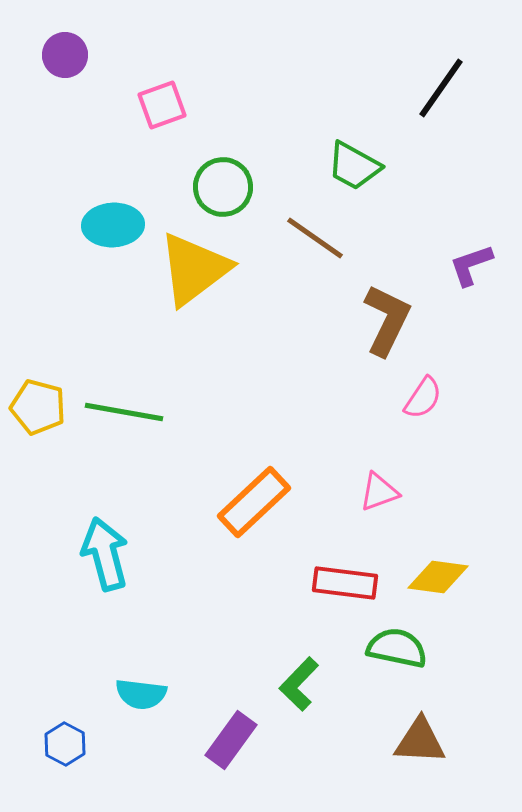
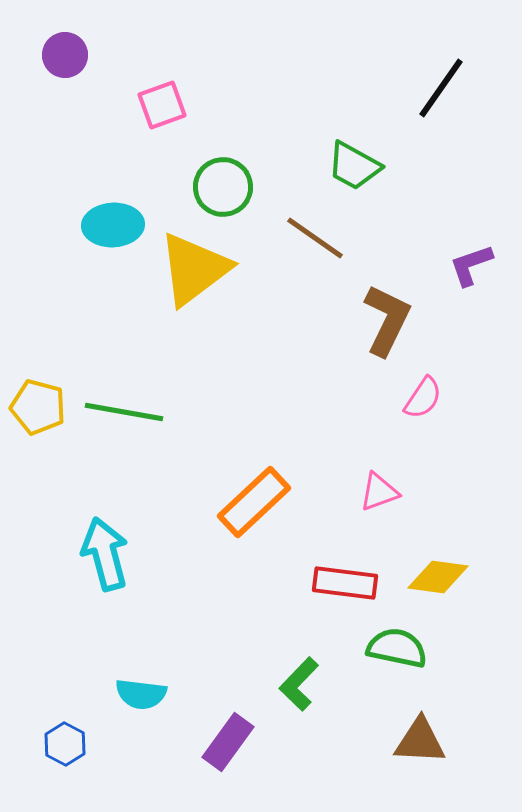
purple rectangle: moved 3 px left, 2 px down
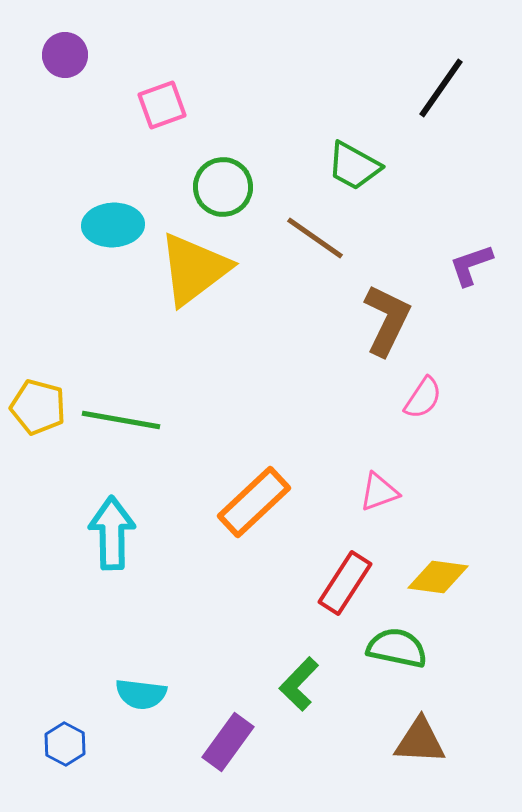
green line: moved 3 px left, 8 px down
cyan arrow: moved 7 px right, 21 px up; rotated 14 degrees clockwise
red rectangle: rotated 64 degrees counterclockwise
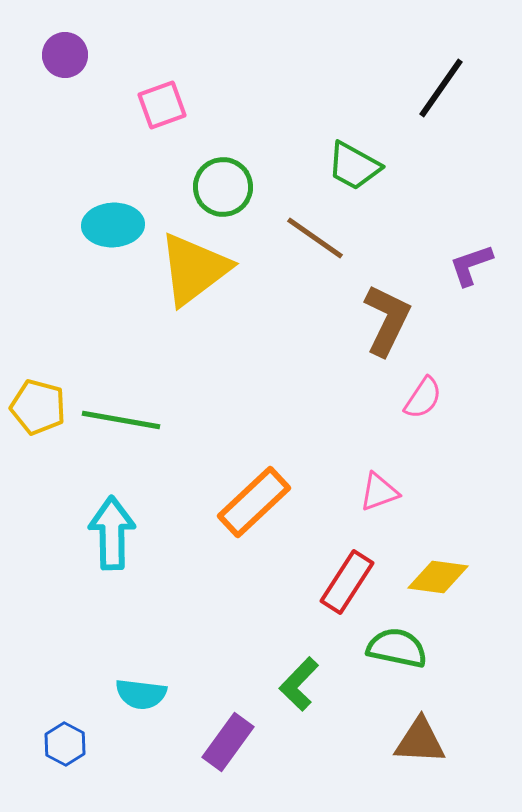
red rectangle: moved 2 px right, 1 px up
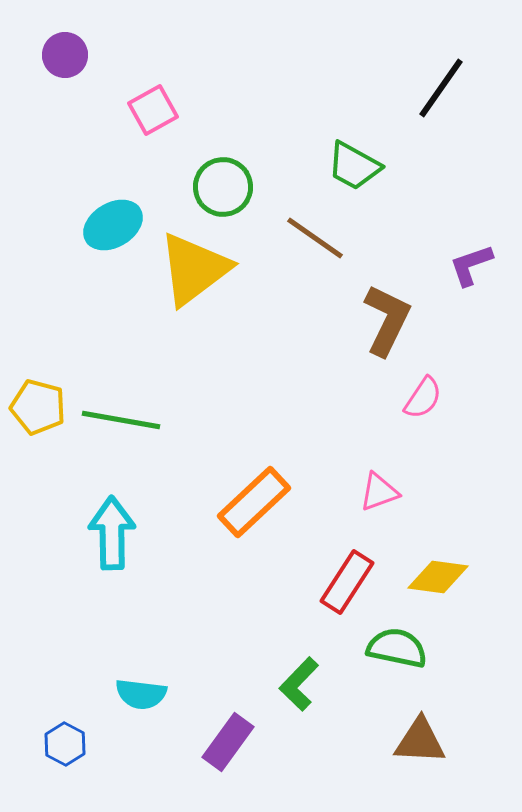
pink square: moved 9 px left, 5 px down; rotated 9 degrees counterclockwise
cyan ellipse: rotated 28 degrees counterclockwise
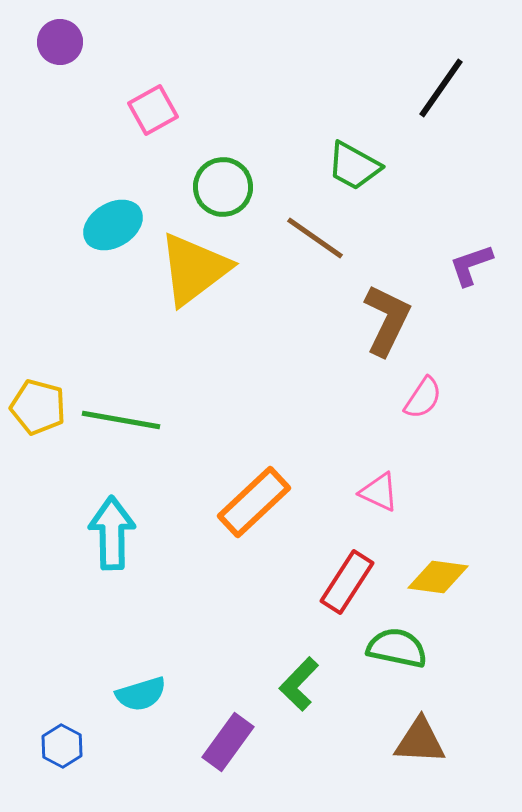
purple circle: moved 5 px left, 13 px up
pink triangle: rotated 45 degrees clockwise
cyan semicircle: rotated 24 degrees counterclockwise
blue hexagon: moved 3 px left, 2 px down
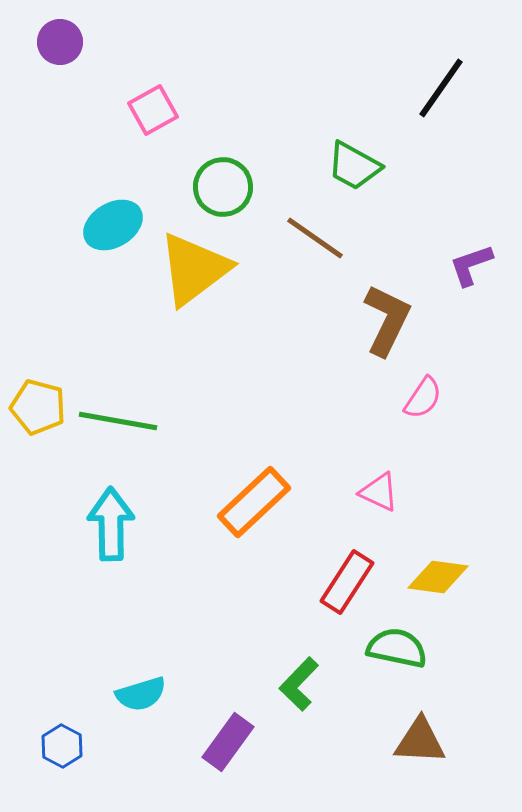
green line: moved 3 px left, 1 px down
cyan arrow: moved 1 px left, 9 px up
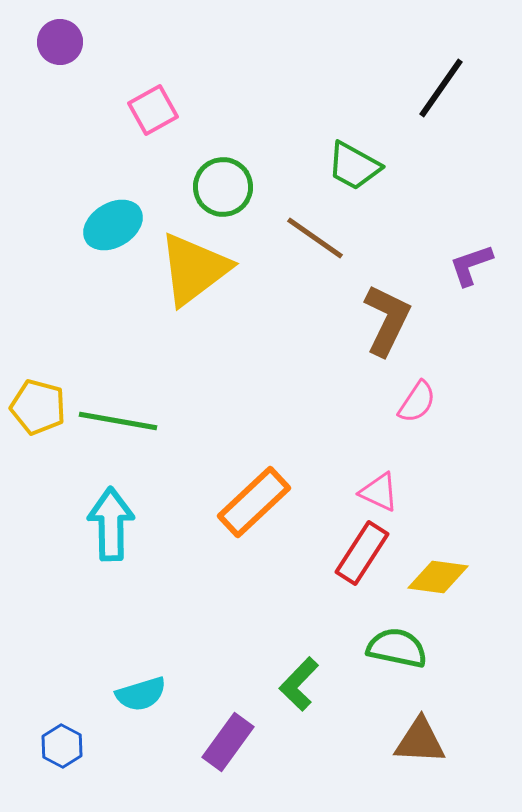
pink semicircle: moved 6 px left, 4 px down
red rectangle: moved 15 px right, 29 px up
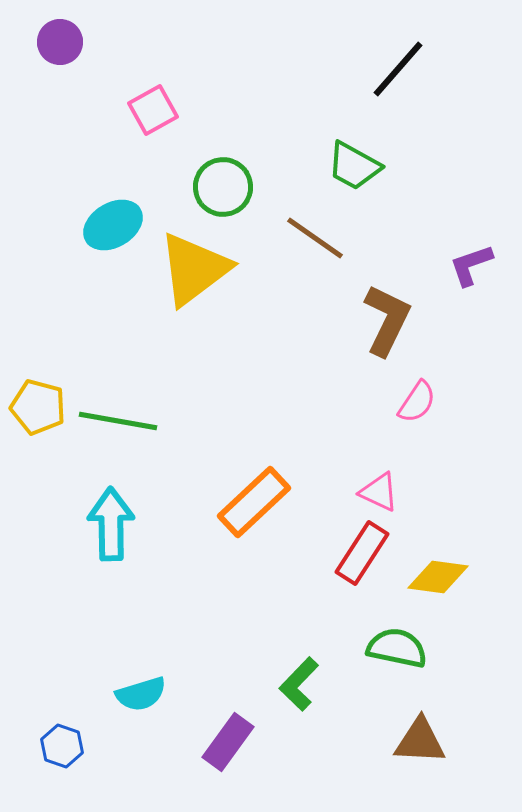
black line: moved 43 px left, 19 px up; rotated 6 degrees clockwise
blue hexagon: rotated 9 degrees counterclockwise
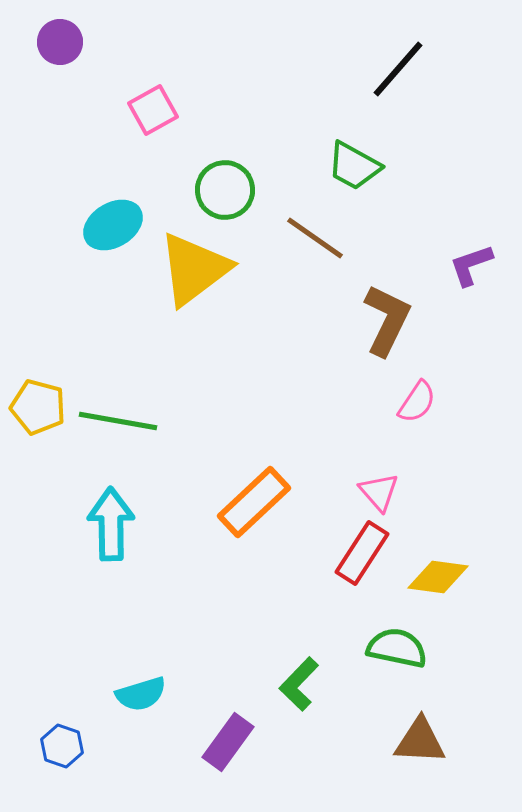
green circle: moved 2 px right, 3 px down
pink triangle: rotated 24 degrees clockwise
